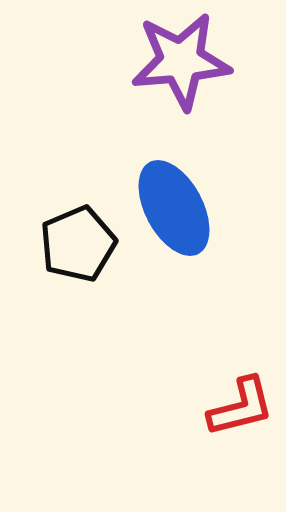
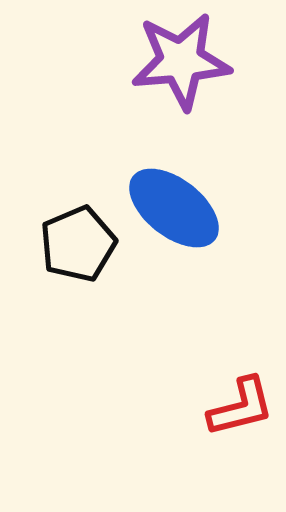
blue ellipse: rotated 24 degrees counterclockwise
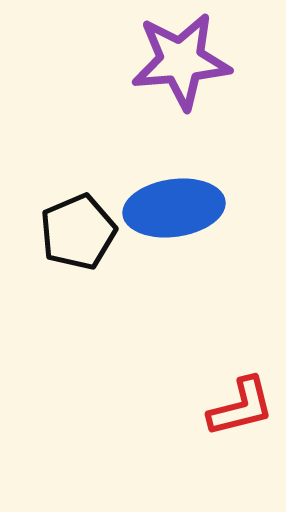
blue ellipse: rotated 46 degrees counterclockwise
black pentagon: moved 12 px up
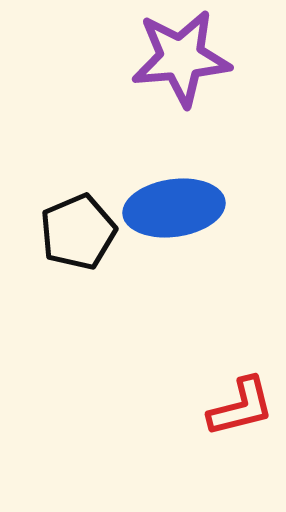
purple star: moved 3 px up
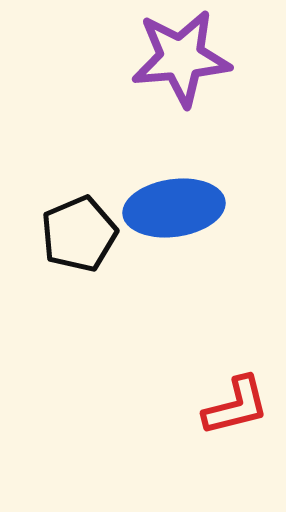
black pentagon: moved 1 px right, 2 px down
red L-shape: moved 5 px left, 1 px up
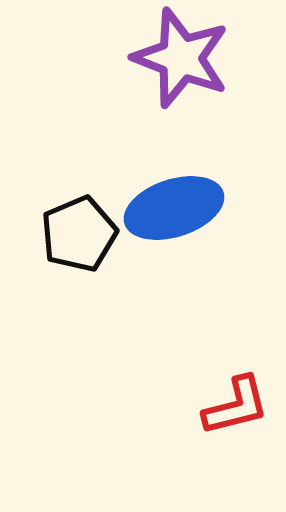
purple star: rotated 26 degrees clockwise
blue ellipse: rotated 10 degrees counterclockwise
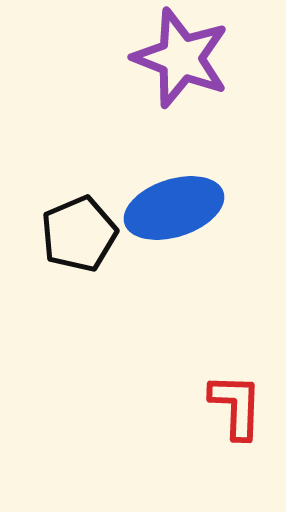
red L-shape: rotated 74 degrees counterclockwise
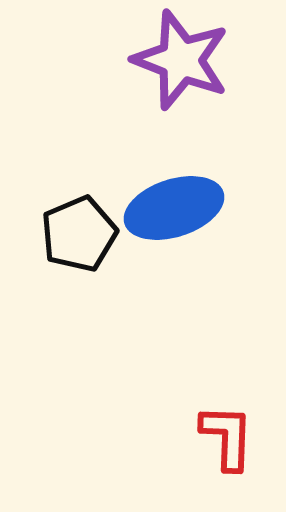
purple star: moved 2 px down
red L-shape: moved 9 px left, 31 px down
